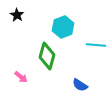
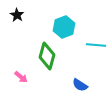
cyan hexagon: moved 1 px right
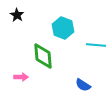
cyan hexagon: moved 1 px left, 1 px down; rotated 20 degrees counterclockwise
green diamond: moved 4 px left; rotated 20 degrees counterclockwise
pink arrow: rotated 40 degrees counterclockwise
blue semicircle: moved 3 px right
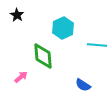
cyan hexagon: rotated 15 degrees clockwise
cyan line: moved 1 px right
pink arrow: rotated 40 degrees counterclockwise
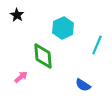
cyan line: rotated 72 degrees counterclockwise
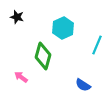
black star: moved 2 px down; rotated 16 degrees counterclockwise
green diamond: rotated 20 degrees clockwise
pink arrow: rotated 104 degrees counterclockwise
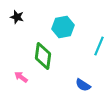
cyan hexagon: moved 1 px up; rotated 15 degrees clockwise
cyan line: moved 2 px right, 1 px down
green diamond: rotated 8 degrees counterclockwise
